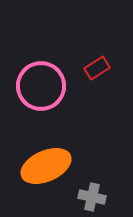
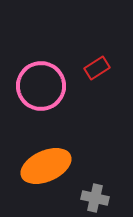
gray cross: moved 3 px right, 1 px down
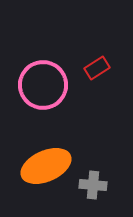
pink circle: moved 2 px right, 1 px up
gray cross: moved 2 px left, 13 px up; rotated 8 degrees counterclockwise
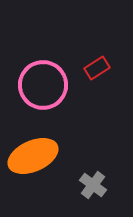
orange ellipse: moved 13 px left, 10 px up
gray cross: rotated 32 degrees clockwise
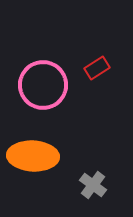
orange ellipse: rotated 27 degrees clockwise
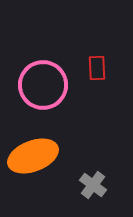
red rectangle: rotated 60 degrees counterclockwise
orange ellipse: rotated 24 degrees counterclockwise
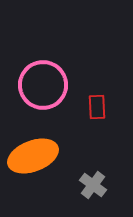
red rectangle: moved 39 px down
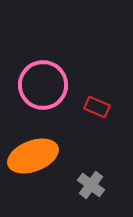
red rectangle: rotated 65 degrees counterclockwise
gray cross: moved 2 px left
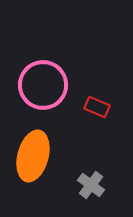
orange ellipse: rotated 54 degrees counterclockwise
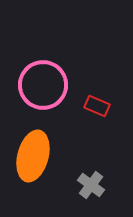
red rectangle: moved 1 px up
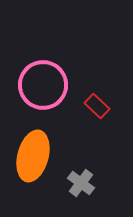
red rectangle: rotated 20 degrees clockwise
gray cross: moved 10 px left, 2 px up
